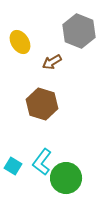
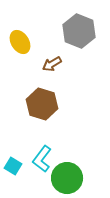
brown arrow: moved 2 px down
cyan L-shape: moved 3 px up
green circle: moved 1 px right
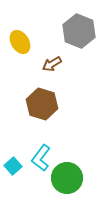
cyan L-shape: moved 1 px left, 1 px up
cyan square: rotated 18 degrees clockwise
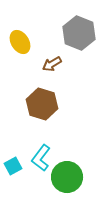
gray hexagon: moved 2 px down
cyan square: rotated 12 degrees clockwise
green circle: moved 1 px up
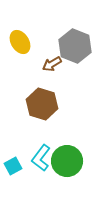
gray hexagon: moved 4 px left, 13 px down
green circle: moved 16 px up
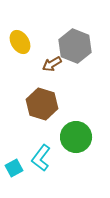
green circle: moved 9 px right, 24 px up
cyan square: moved 1 px right, 2 px down
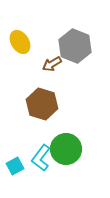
green circle: moved 10 px left, 12 px down
cyan square: moved 1 px right, 2 px up
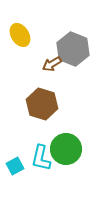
yellow ellipse: moved 7 px up
gray hexagon: moved 2 px left, 3 px down
cyan L-shape: rotated 24 degrees counterclockwise
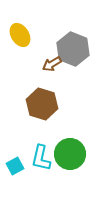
green circle: moved 4 px right, 5 px down
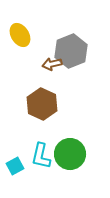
gray hexagon: moved 2 px left, 2 px down; rotated 16 degrees clockwise
brown arrow: rotated 18 degrees clockwise
brown hexagon: rotated 8 degrees clockwise
cyan L-shape: moved 2 px up
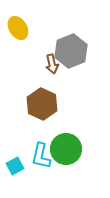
yellow ellipse: moved 2 px left, 7 px up
brown arrow: rotated 90 degrees counterclockwise
green circle: moved 4 px left, 5 px up
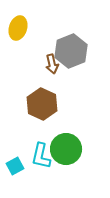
yellow ellipse: rotated 50 degrees clockwise
